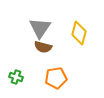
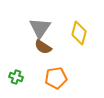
brown semicircle: rotated 18 degrees clockwise
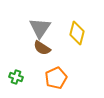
yellow diamond: moved 2 px left
brown semicircle: moved 1 px left, 1 px down
orange pentagon: rotated 15 degrees counterclockwise
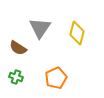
brown semicircle: moved 24 px left
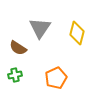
green cross: moved 1 px left, 2 px up; rotated 32 degrees counterclockwise
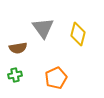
gray triangle: moved 3 px right; rotated 10 degrees counterclockwise
yellow diamond: moved 1 px right, 1 px down
brown semicircle: rotated 42 degrees counterclockwise
